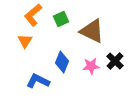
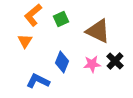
brown triangle: moved 6 px right
pink star: moved 1 px right, 2 px up
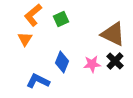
brown triangle: moved 15 px right, 3 px down
orange triangle: moved 2 px up
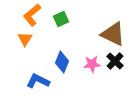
orange L-shape: moved 1 px left
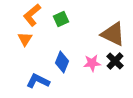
pink star: moved 1 px up
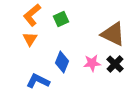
orange triangle: moved 5 px right
black cross: moved 3 px down
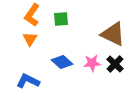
orange L-shape: rotated 15 degrees counterclockwise
green square: rotated 21 degrees clockwise
blue diamond: rotated 70 degrees counterclockwise
blue L-shape: moved 10 px left
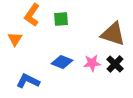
brown triangle: rotated 8 degrees counterclockwise
orange triangle: moved 15 px left
blue diamond: rotated 20 degrees counterclockwise
